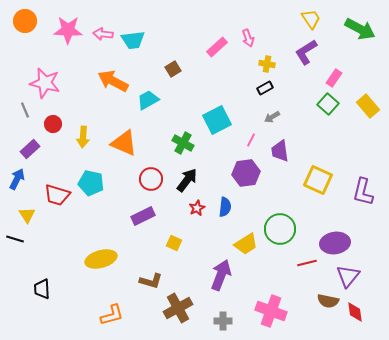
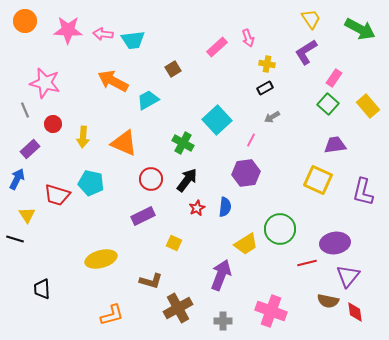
cyan square at (217, 120): rotated 16 degrees counterclockwise
purple trapezoid at (280, 151): moved 55 px right, 6 px up; rotated 90 degrees clockwise
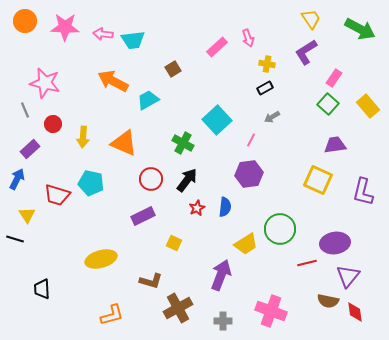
pink star at (68, 30): moved 3 px left, 3 px up
purple hexagon at (246, 173): moved 3 px right, 1 px down
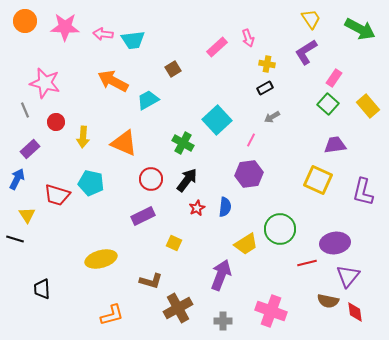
red circle at (53, 124): moved 3 px right, 2 px up
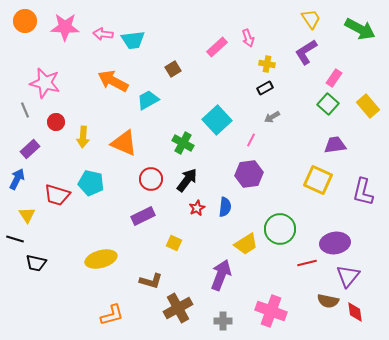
black trapezoid at (42, 289): moved 6 px left, 26 px up; rotated 75 degrees counterclockwise
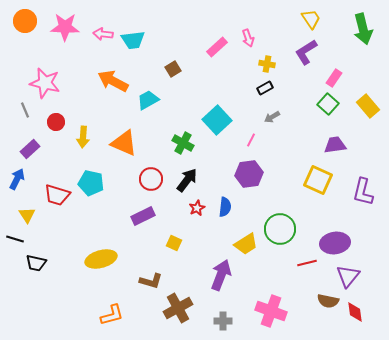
green arrow at (360, 29): moved 3 px right; rotated 48 degrees clockwise
